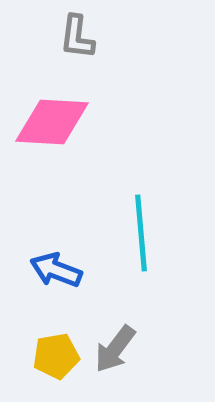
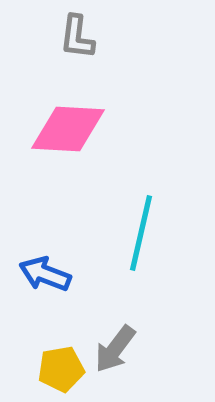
pink diamond: moved 16 px right, 7 px down
cyan line: rotated 18 degrees clockwise
blue arrow: moved 11 px left, 4 px down
yellow pentagon: moved 5 px right, 13 px down
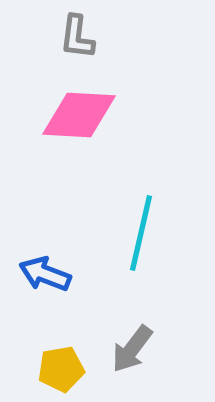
pink diamond: moved 11 px right, 14 px up
gray arrow: moved 17 px right
